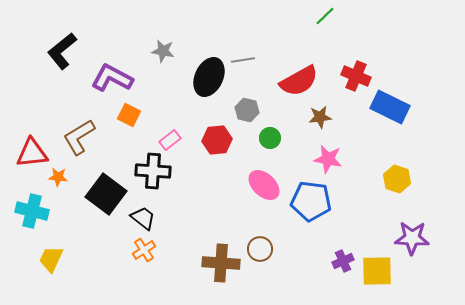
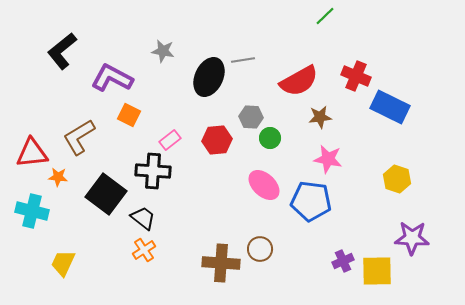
gray hexagon: moved 4 px right, 7 px down; rotated 10 degrees counterclockwise
yellow trapezoid: moved 12 px right, 4 px down
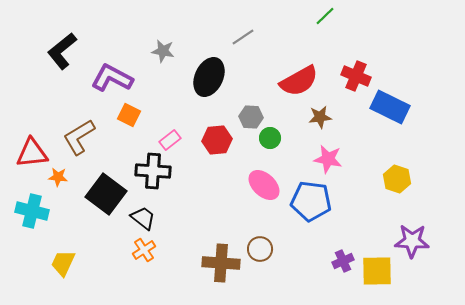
gray line: moved 23 px up; rotated 25 degrees counterclockwise
purple star: moved 3 px down
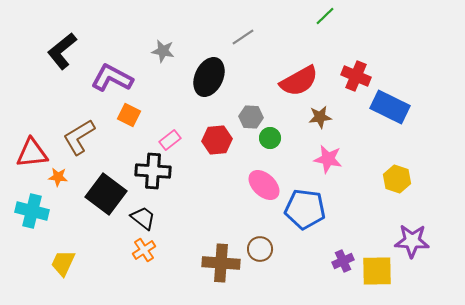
blue pentagon: moved 6 px left, 8 px down
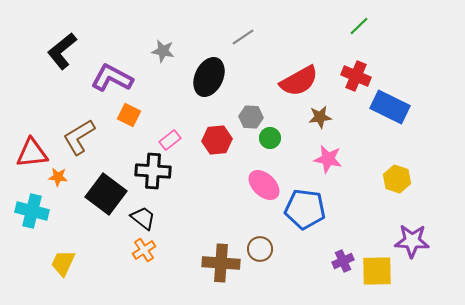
green line: moved 34 px right, 10 px down
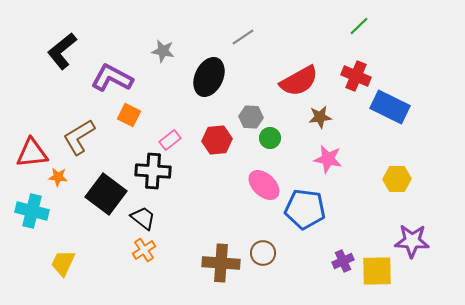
yellow hexagon: rotated 20 degrees counterclockwise
brown circle: moved 3 px right, 4 px down
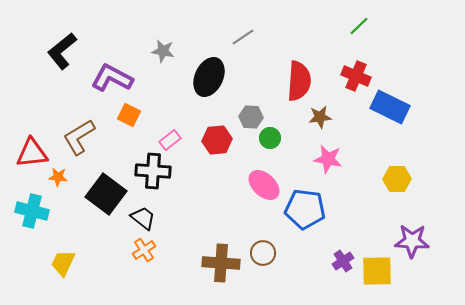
red semicircle: rotated 57 degrees counterclockwise
purple cross: rotated 10 degrees counterclockwise
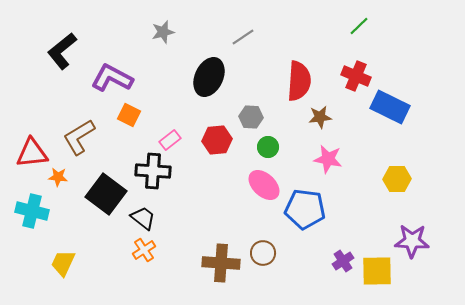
gray star: moved 19 px up; rotated 25 degrees counterclockwise
green circle: moved 2 px left, 9 px down
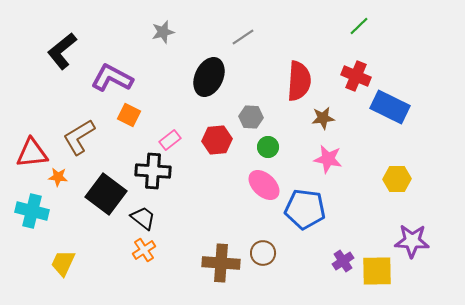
brown star: moved 3 px right, 1 px down
